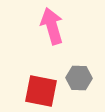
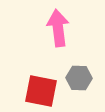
pink arrow: moved 6 px right, 2 px down; rotated 9 degrees clockwise
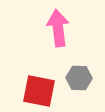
red square: moved 2 px left
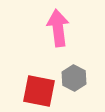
gray hexagon: moved 5 px left; rotated 25 degrees clockwise
